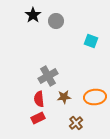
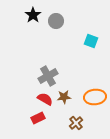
red semicircle: moved 6 px right; rotated 126 degrees clockwise
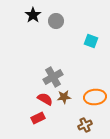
gray cross: moved 5 px right, 1 px down
brown cross: moved 9 px right, 2 px down; rotated 16 degrees clockwise
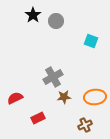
red semicircle: moved 30 px left, 1 px up; rotated 56 degrees counterclockwise
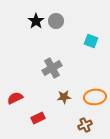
black star: moved 3 px right, 6 px down
gray cross: moved 1 px left, 9 px up
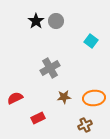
cyan square: rotated 16 degrees clockwise
gray cross: moved 2 px left
orange ellipse: moved 1 px left, 1 px down
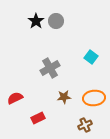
cyan square: moved 16 px down
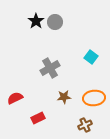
gray circle: moved 1 px left, 1 px down
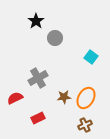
gray circle: moved 16 px down
gray cross: moved 12 px left, 10 px down
orange ellipse: moved 8 px left; rotated 55 degrees counterclockwise
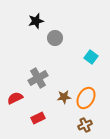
black star: rotated 21 degrees clockwise
